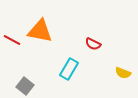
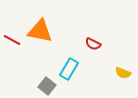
gray square: moved 22 px right
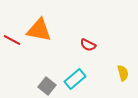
orange triangle: moved 1 px left, 1 px up
red semicircle: moved 5 px left, 1 px down
cyan rectangle: moved 6 px right, 10 px down; rotated 20 degrees clockwise
yellow semicircle: rotated 126 degrees counterclockwise
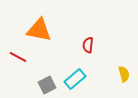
red line: moved 6 px right, 17 px down
red semicircle: rotated 70 degrees clockwise
yellow semicircle: moved 1 px right, 1 px down
gray square: moved 1 px up; rotated 24 degrees clockwise
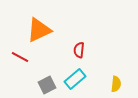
orange triangle: rotated 36 degrees counterclockwise
red semicircle: moved 9 px left, 5 px down
red line: moved 2 px right
yellow semicircle: moved 8 px left, 10 px down; rotated 21 degrees clockwise
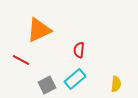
red line: moved 1 px right, 3 px down
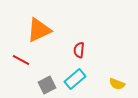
yellow semicircle: moved 1 px right; rotated 105 degrees clockwise
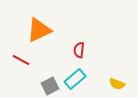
gray square: moved 3 px right, 1 px down
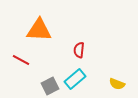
orange triangle: rotated 28 degrees clockwise
